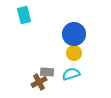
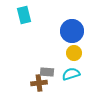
blue circle: moved 2 px left, 3 px up
brown cross: moved 1 px down; rotated 21 degrees clockwise
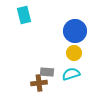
blue circle: moved 3 px right
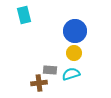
gray rectangle: moved 3 px right, 2 px up
